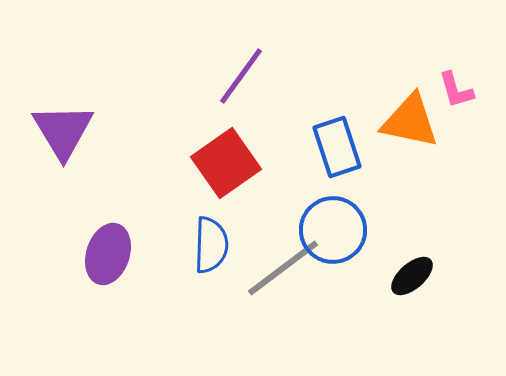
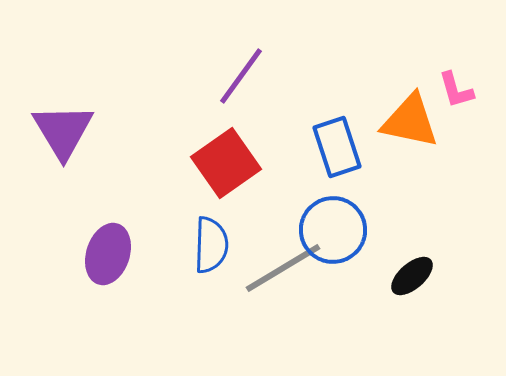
gray line: rotated 6 degrees clockwise
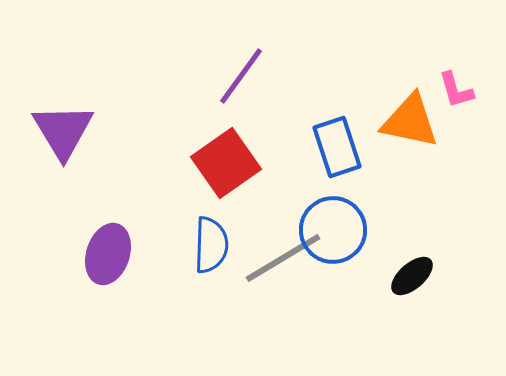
gray line: moved 10 px up
